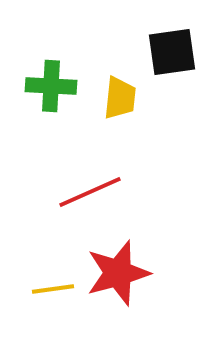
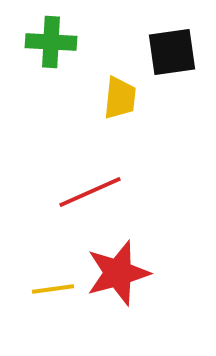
green cross: moved 44 px up
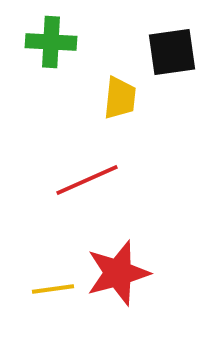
red line: moved 3 px left, 12 px up
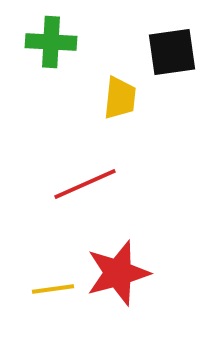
red line: moved 2 px left, 4 px down
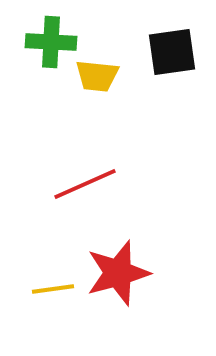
yellow trapezoid: moved 23 px left, 22 px up; rotated 90 degrees clockwise
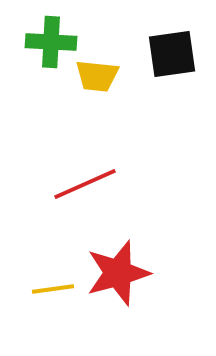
black square: moved 2 px down
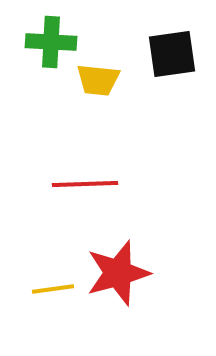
yellow trapezoid: moved 1 px right, 4 px down
red line: rotated 22 degrees clockwise
